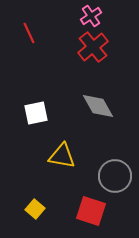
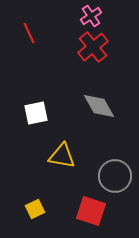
gray diamond: moved 1 px right
yellow square: rotated 24 degrees clockwise
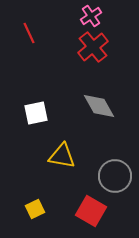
red square: rotated 12 degrees clockwise
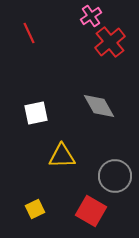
red cross: moved 17 px right, 5 px up
yellow triangle: rotated 12 degrees counterclockwise
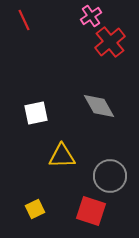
red line: moved 5 px left, 13 px up
gray circle: moved 5 px left
red square: rotated 12 degrees counterclockwise
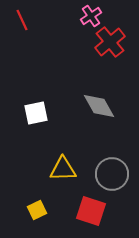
red line: moved 2 px left
yellow triangle: moved 1 px right, 13 px down
gray circle: moved 2 px right, 2 px up
yellow square: moved 2 px right, 1 px down
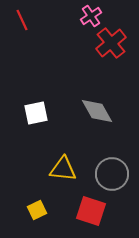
red cross: moved 1 px right, 1 px down
gray diamond: moved 2 px left, 5 px down
yellow triangle: rotated 8 degrees clockwise
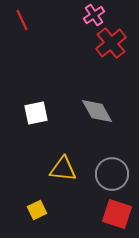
pink cross: moved 3 px right, 1 px up
red square: moved 26 px right, 3 px down
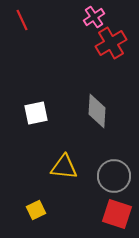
pink cross: moved 2 px down
red cross: rotated 8 degrees clockwise
gray diamond: rotated 32 degrees clockwise
yellow triangle: moved 1 px right, 2 px up
gray circle: moved 2 px right, 2 px down
yellow square: moved 1 px left
